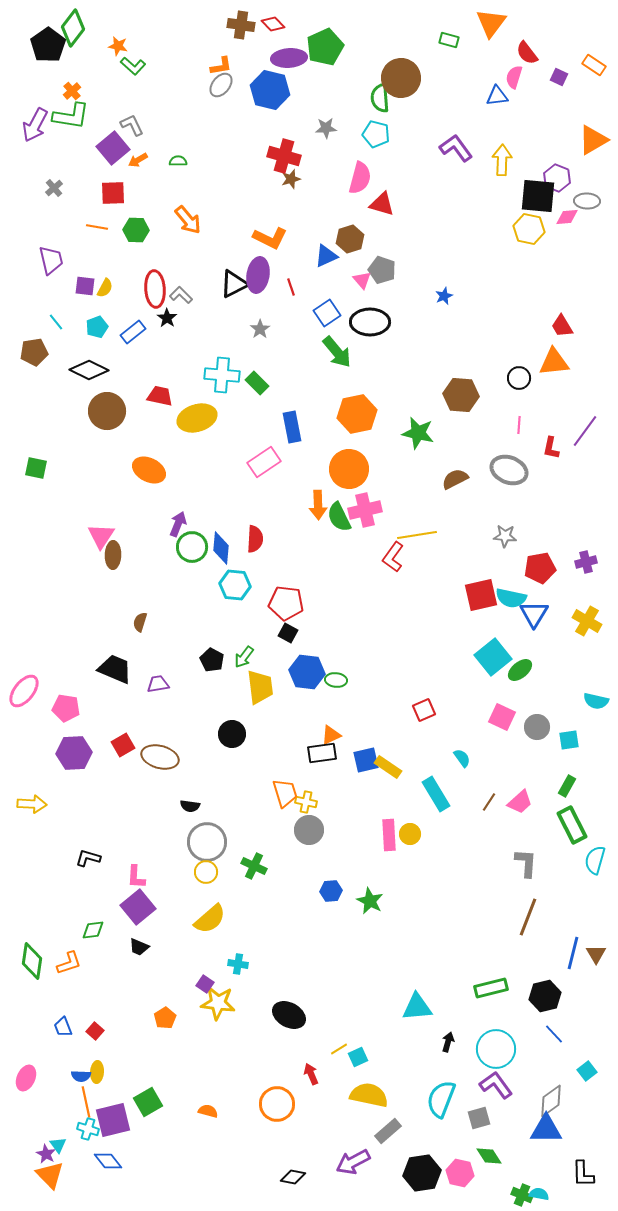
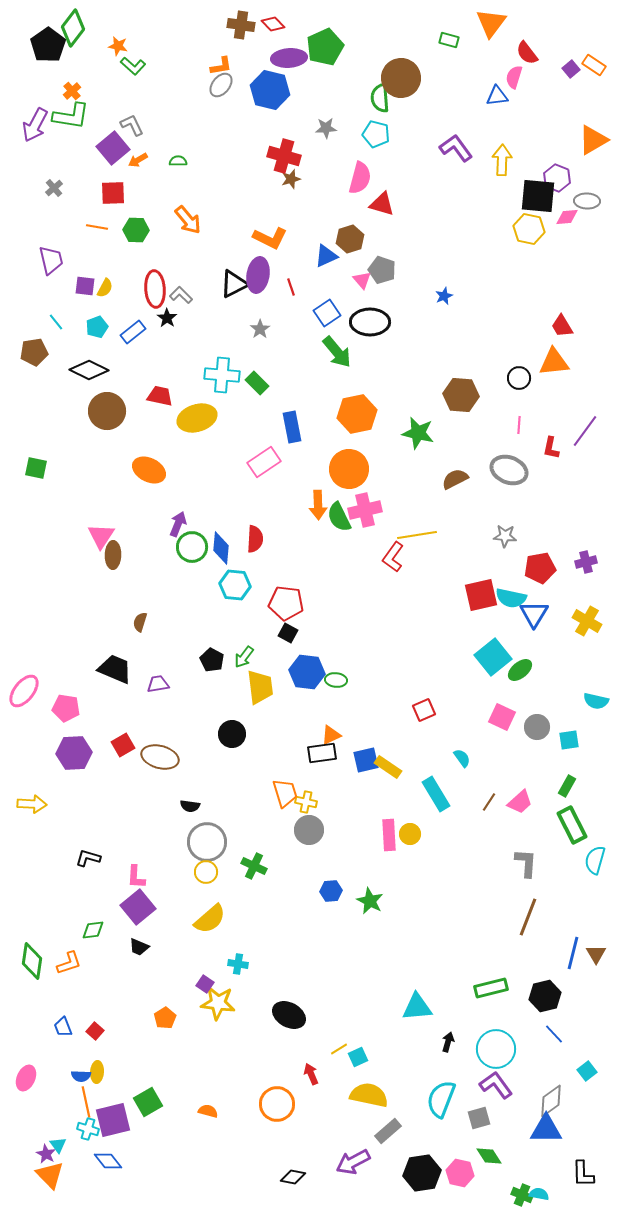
purple square at (559, 77): moved 12 px right, 8 px up; rotated 24 degrees clockwise
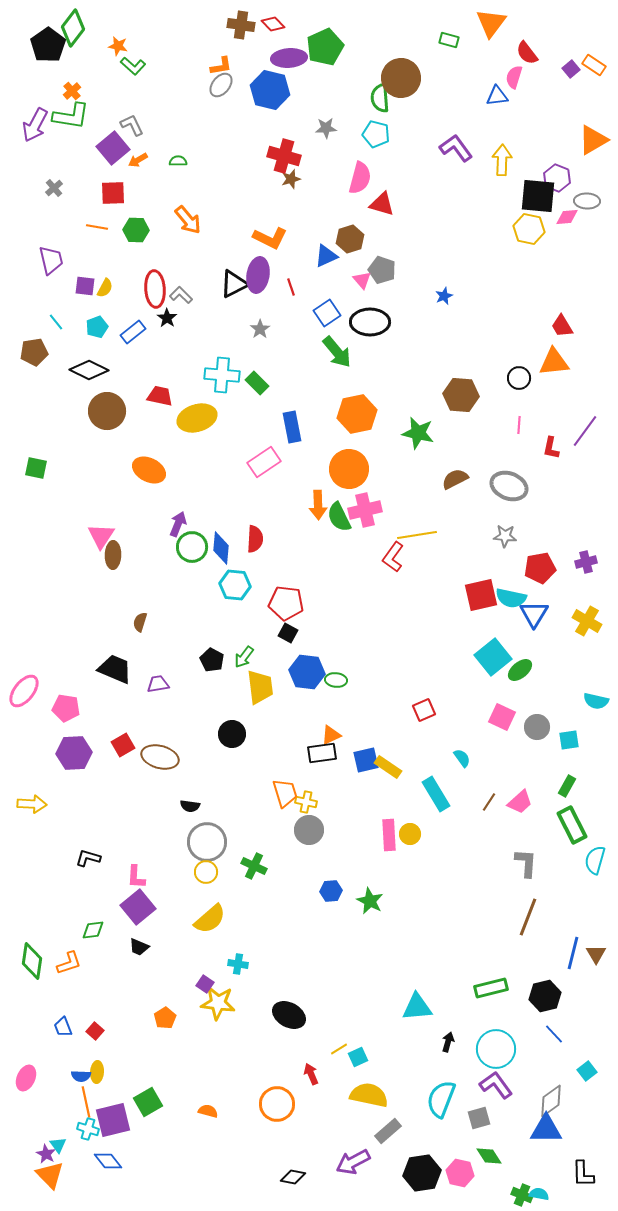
gray ellipse at (509, 470): moved 16 px down
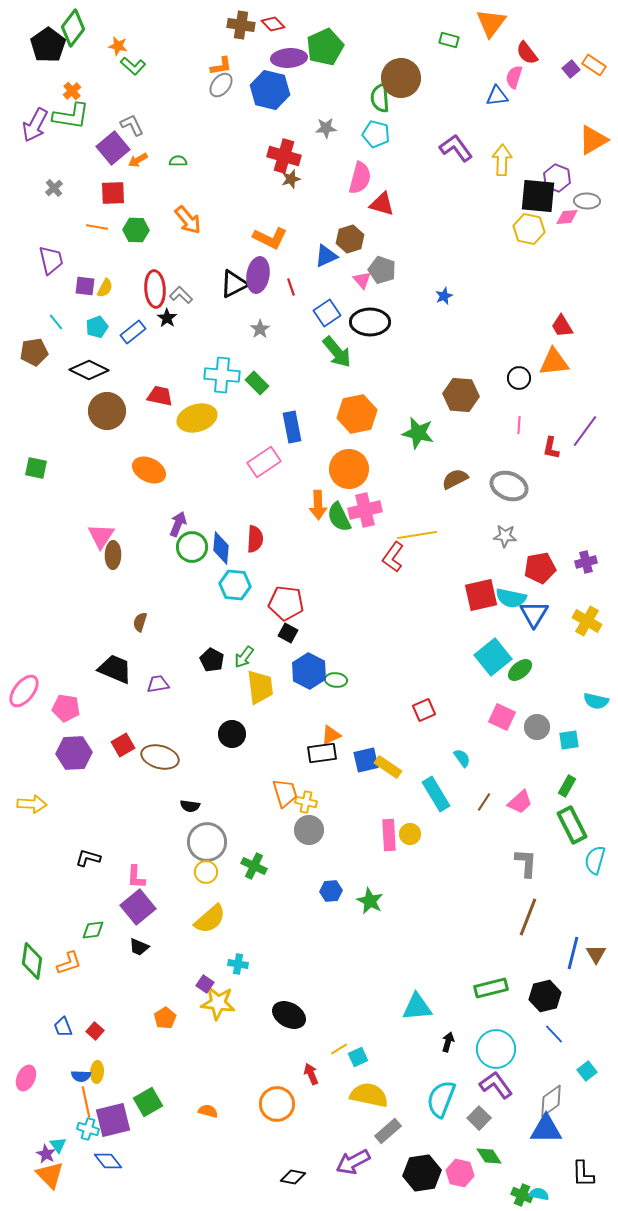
blue hexagon at (307, 672): moved 2 px right, 1 px up; rotated 20 degrees clockwise
brown line at (489, 802): moved 5 px left
gray square at (479, 1118): rotated 30 degrees counterclockwise
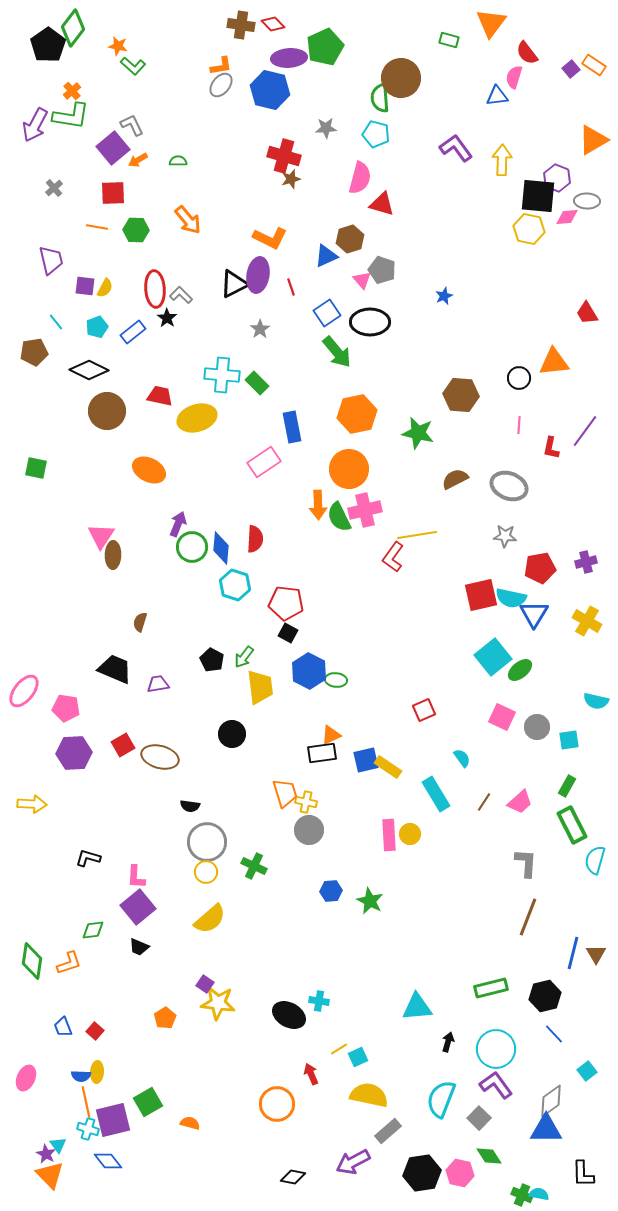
red trapezoid at (562, 326): moved 25 px right, 13 px up
cyan hexagon at (235, 585): rotated 12 degrees clockwise
cyan cross at (238, 964): moved 81 px right, 37 px down
orange semicircle at (208, 1111): moved 18 px left, 12 px down
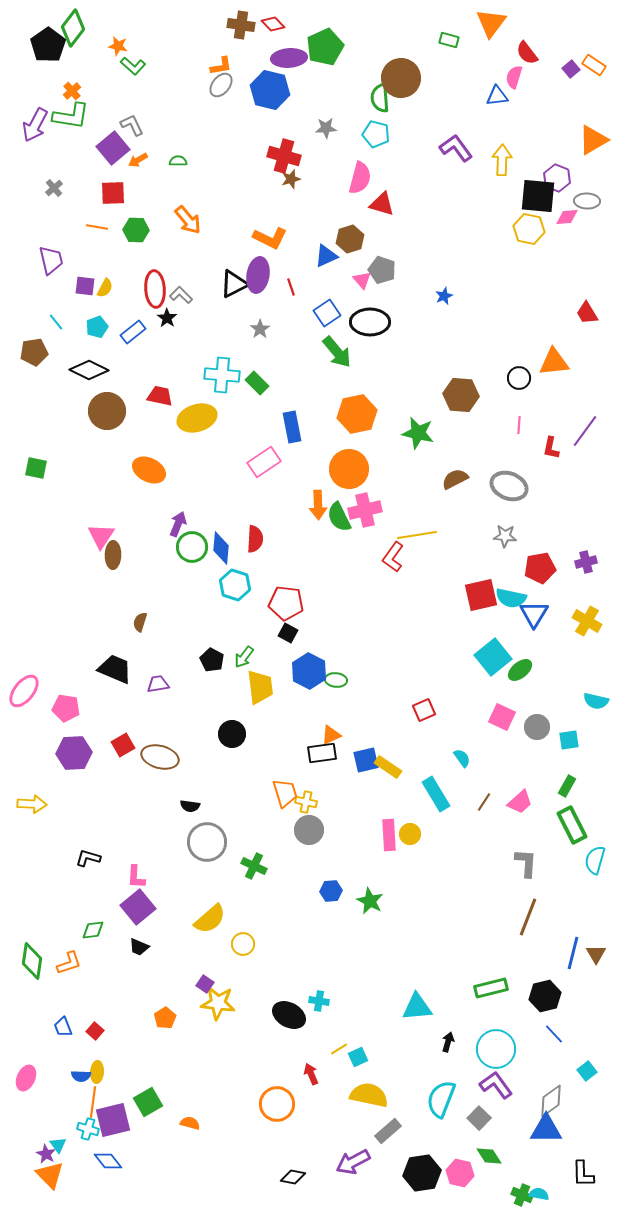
yellow circle at (206, 872): moved 37 px right, 72 px down
orange line at (86, 1102): moved 7 px right; rotated 20 degrees clockwise
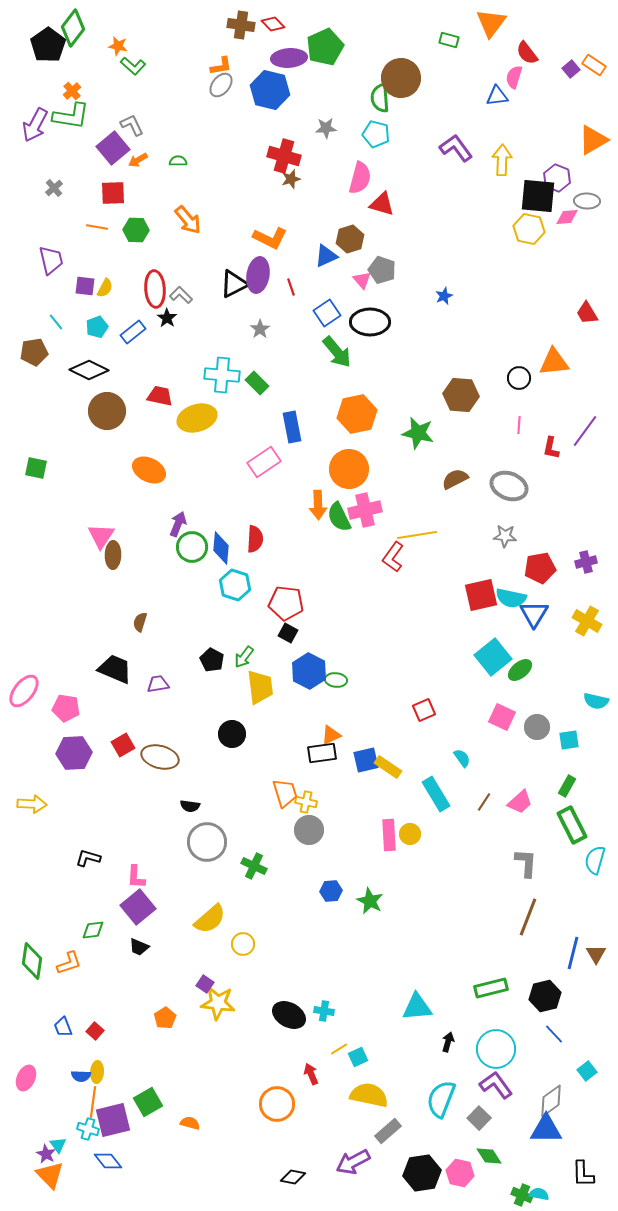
cyan cross at (319, 1001): moved 5 px right, 10 px down
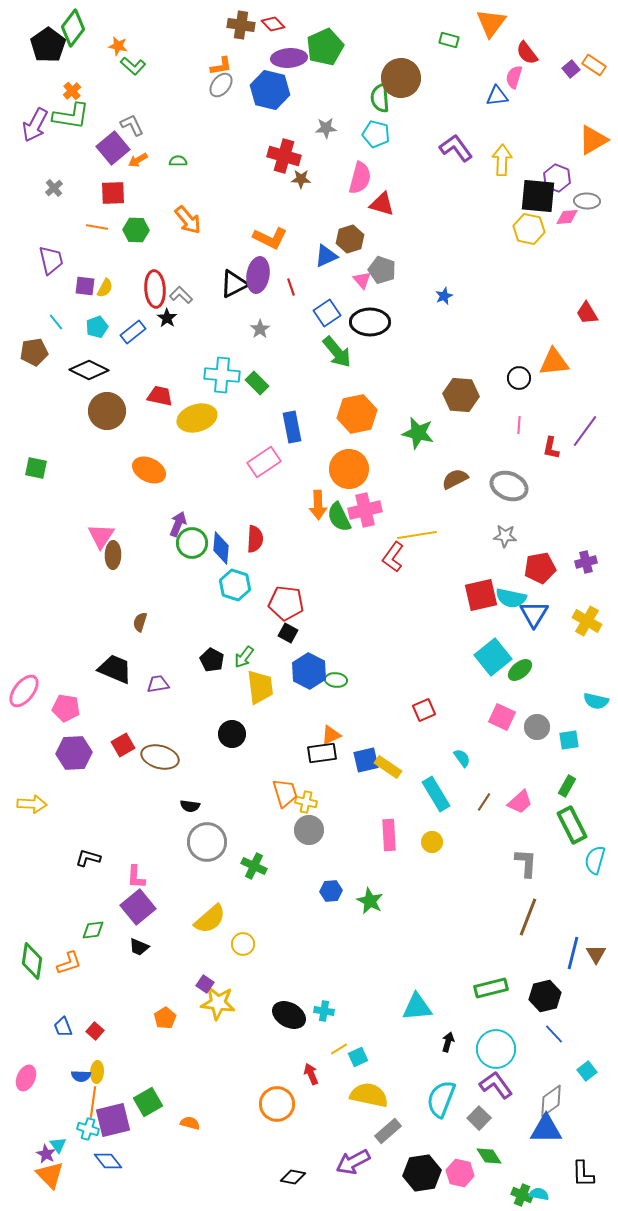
brown star at (291, 179): moved 10 px right; rotated 18 degrees clockwise
green circle at (192, 547): moved 4 px up
yellow circle at (410, 834): moved 22 px right, 8 px down
